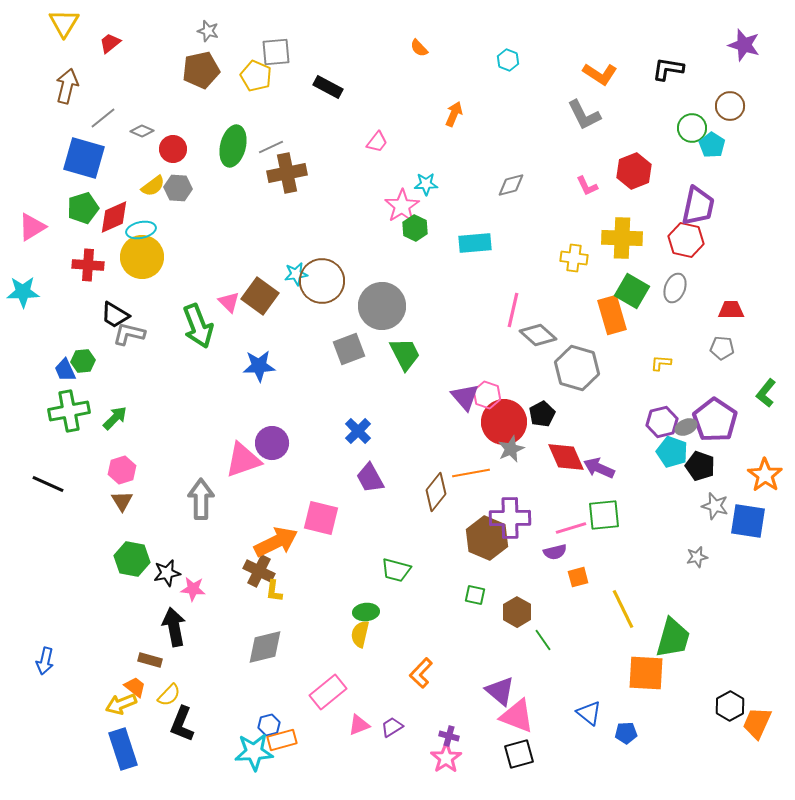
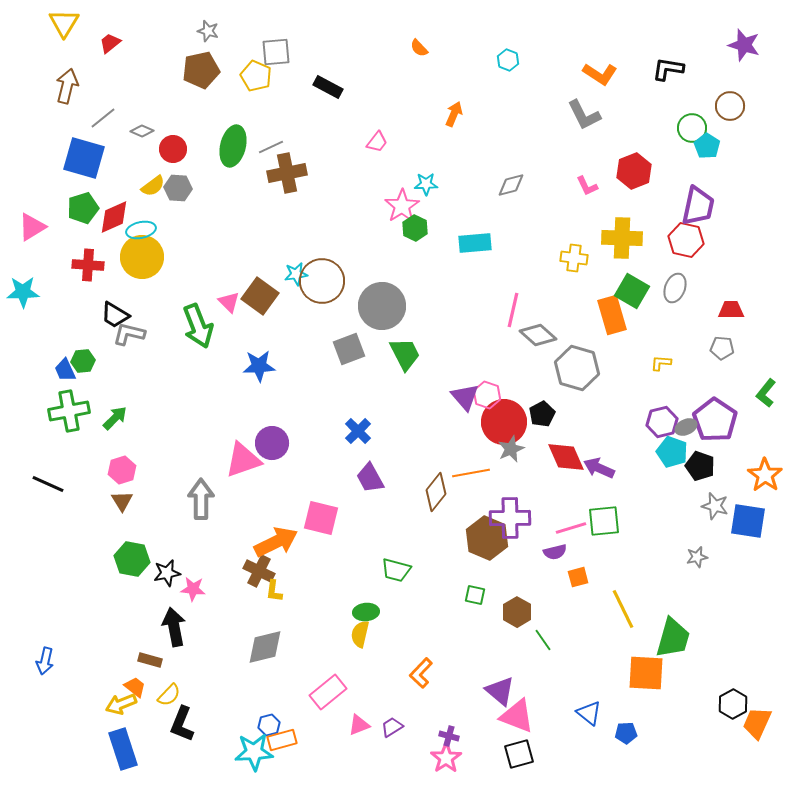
cyan pentagon at (712, 145): moved 5 px left, 1 px down
green square at (604, 515): moved 6 px down
black hexagon at (730, 706): moved 3 px right, 2 px up
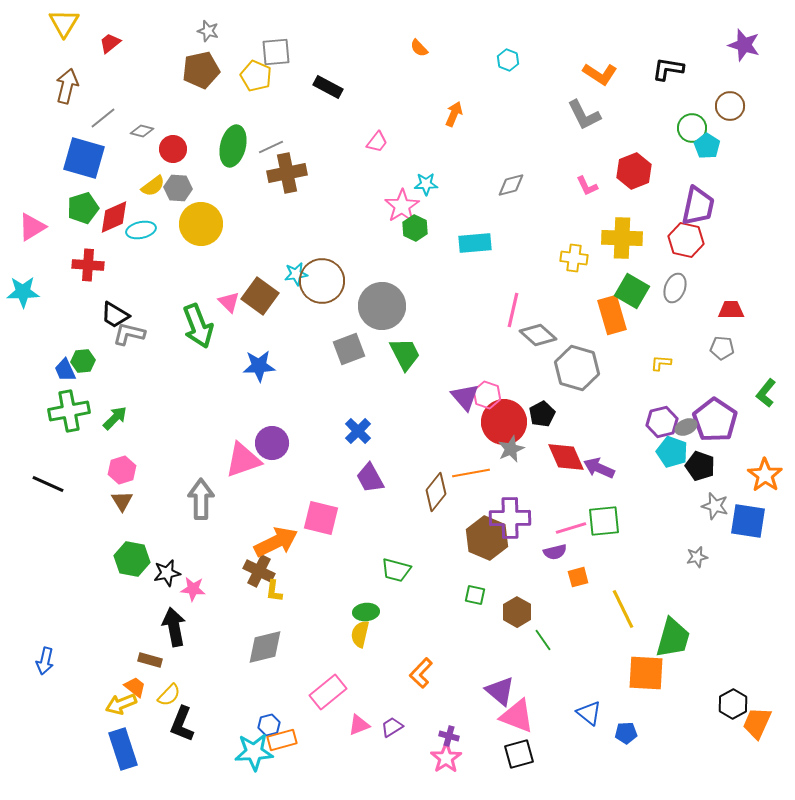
gray diamond at (142, 131): rotated 10 degrees counterclockwise
yellow circle at (142, 257): moved 59 px right, 33 px up
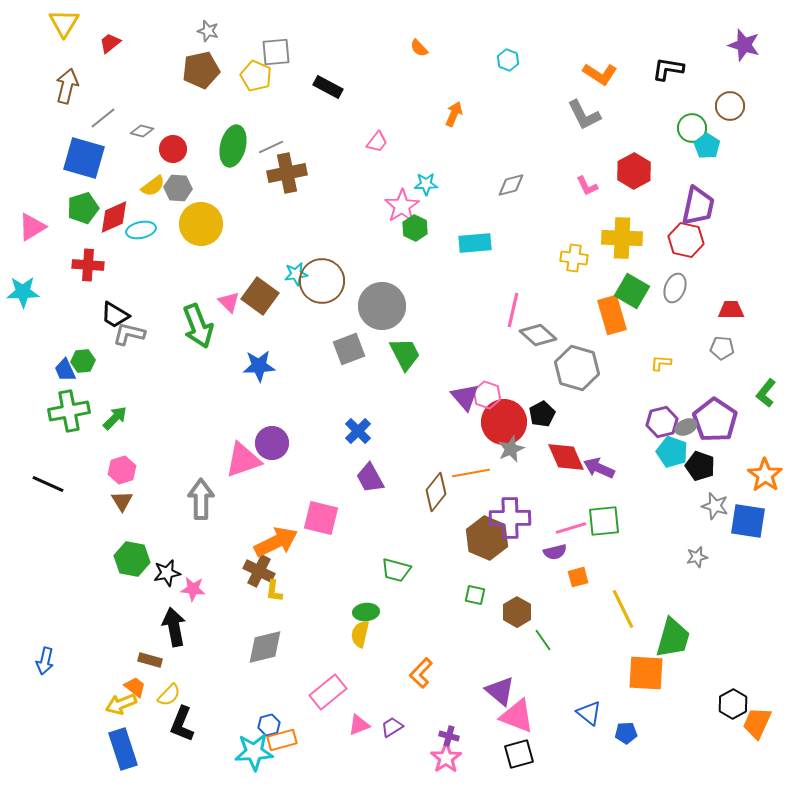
red hexagon at (634, 171): rotated 8 degrees counterclockwise
